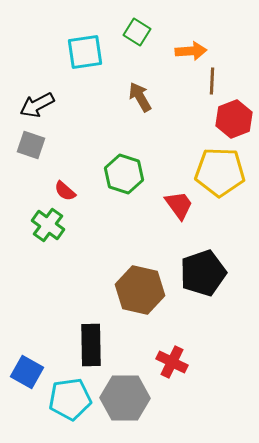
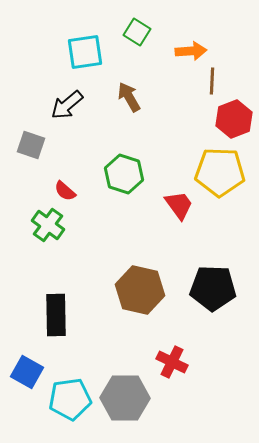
brown arrow: moved 11 px left
black arrow: moved 30 px right; rotated 12 degrees counterclockwise
black pentagon: moved 10 px right, 15 px down; rotated 21 degrees clockwise
black rectangle: moved 35 px left, 30 px up
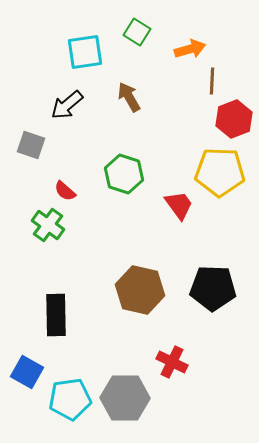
orange arrow: moved 1 px left, 2 px up; rotated 12 degrees counterclockwise
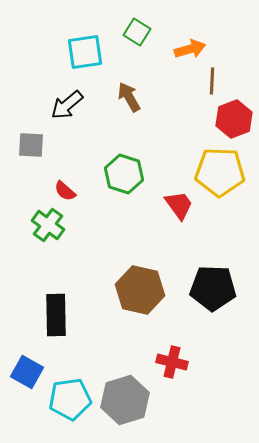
gray square: rotated 16 degrees counterclockwise
red cross: rotated 12 degrees counterclockwise
gray hexagon: moved 2 px down; rotated 18 degrees counterclockwise
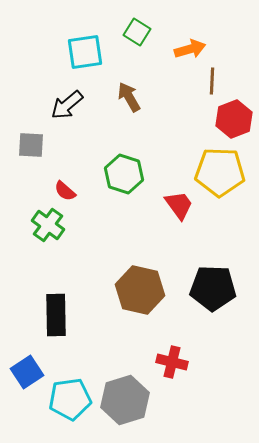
blue square: rotated 28 degrees clockwise
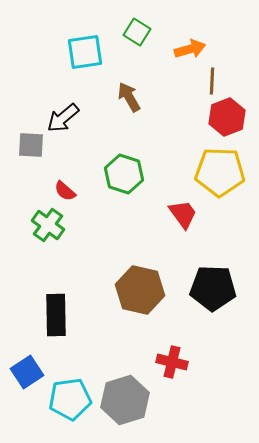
black arrow: moved 4 px left, 13 px down
red hexagon: moved 7 px left, 2 px up
red trapezoid: moved 4 px right, 9 px down
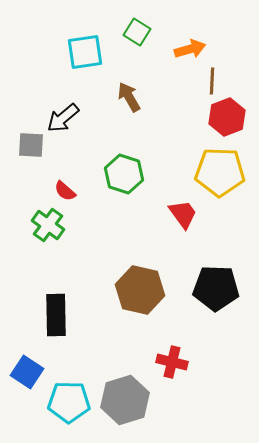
black pentagon: moved 3 px right
blue square: rotated 24 degrees counterclockwise
cyan pentagon: moved 1 px left, 3 px down; rotated 9 degrees clockwise
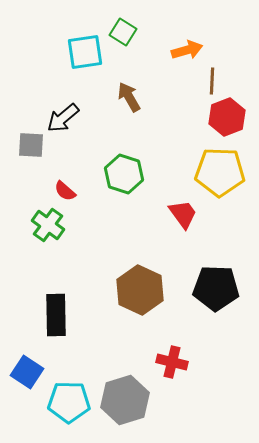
green square: moved 14 px left
orange arrow: moved 3 px left, 1 px down
brown hexagon: rotated 12 degrees clockwise
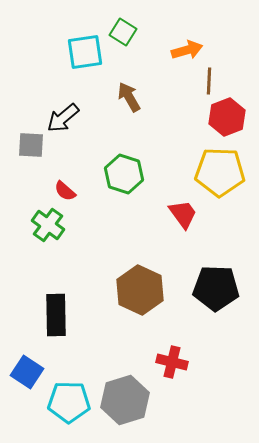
brown line: moved 3 px left
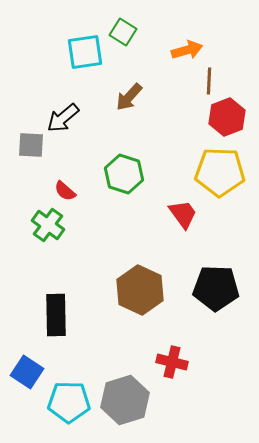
brown arrow: rotated 108 degrees counterclockwise
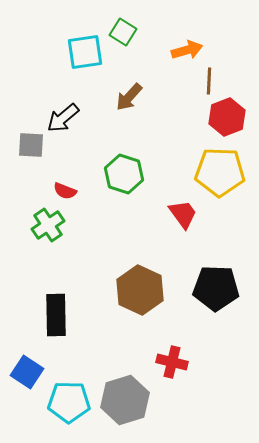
red semicircle: rotated 20 degrees counterclockwise
green cross: rotated 20 degrees clockwise
